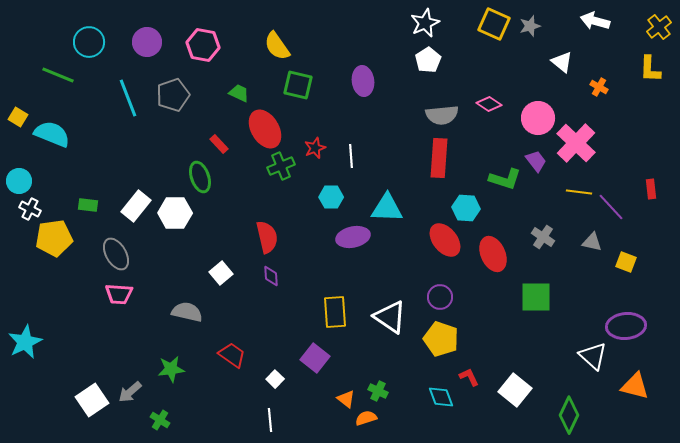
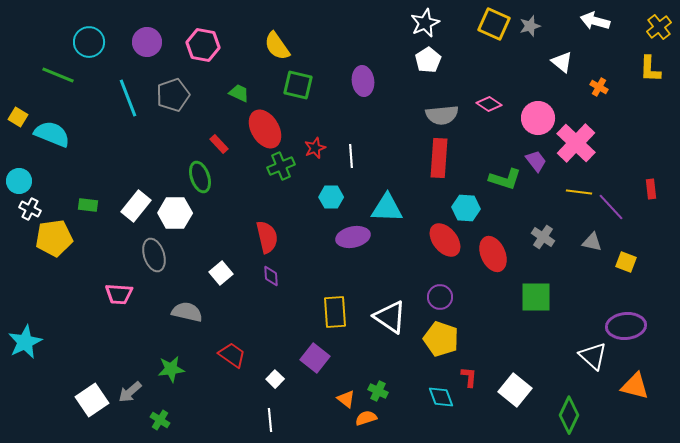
gray ellipse at (116, 254): moved 38 px right, 1 px down; rotated 12 degrees clockwise
red L-shape at (469, 377): rotated 30 degrees clockwise
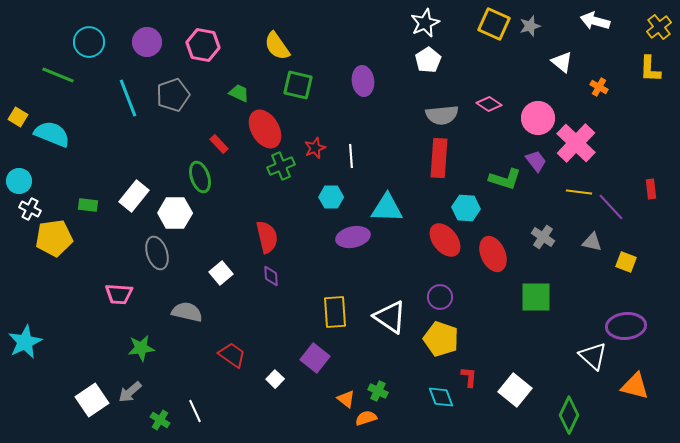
white rectangle at (136, 206): moved 2 px left, 10 px up
gray ellipse at (154, 255): moved 3 px right, 2 px up
green star at (171, 369): moved 30 px left, 21 px up
white line at (270, 420): moved 75 px left, 9 px up; rotated 20 degrees counterclockwise
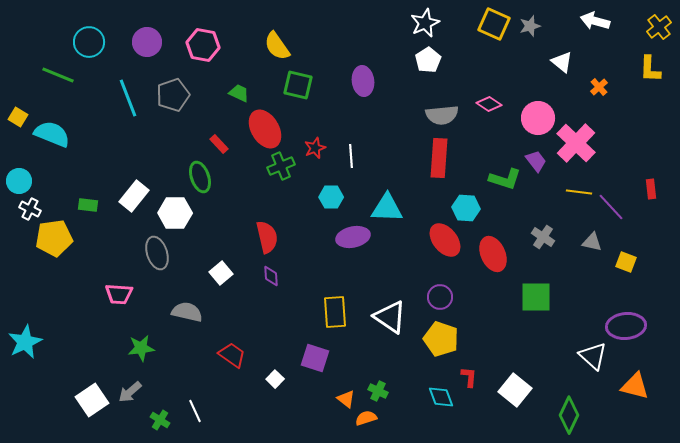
orange cross at (599, 87): rotated 18 degrees clockwise
purple square at (315, 358): rotated 20 degrees counterclockwise
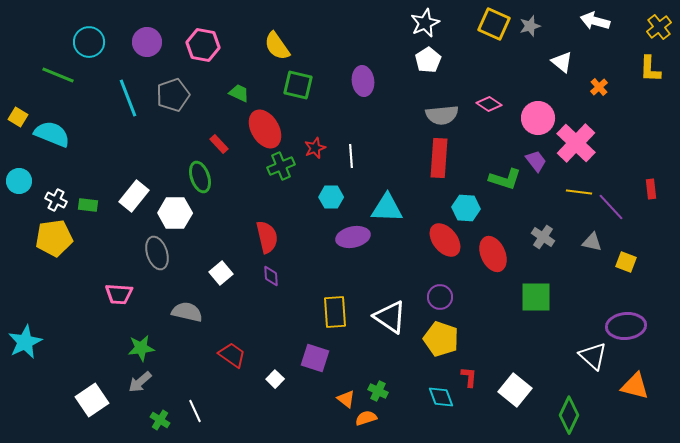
white cross at (30, 209): moved 26 px right, 9 px up
gray arrow at (130, 392): moved 10 px right, 10 px up
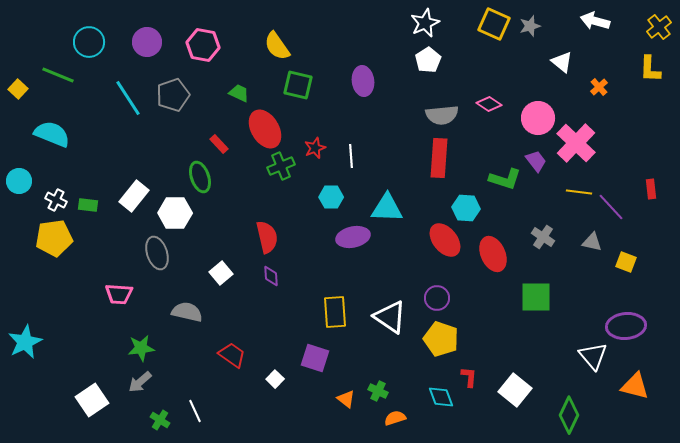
cyan line at (128, 98): rotated 12 degrees counterclockwise
yellow square at (18, 117): moved 28 px up; rotated 12 degrees clockwise
purple circle at (440, 297): moved 3 px left, 1 px down
white triangle at (593, 356): rotated 8 degrees clockwise
orange semicircle at (366, 418): moved 29 px right
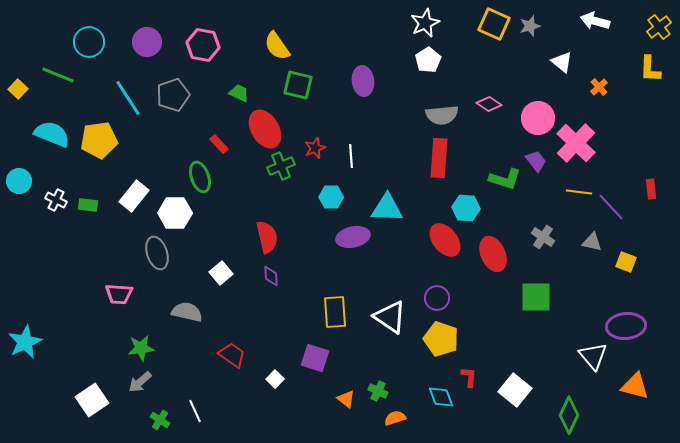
yellow pentagon at (54, 238): moved 45 px right, 98 px up
